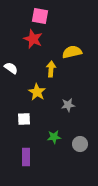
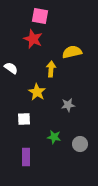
green star: rotated 16 degrees clockwise
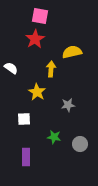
red star: moved 2 px right; rotated 18 degrees clockwise
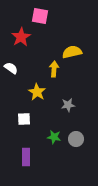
red star: moved 14 px left, 2 px up
yellow arrow: moved 3 px right
gray circle: moved 4 px left, 5 px up
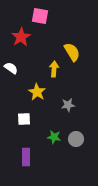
yellow semicircle: rotated 72 degrees clockwise
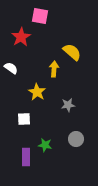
yellow semicircle: rotated 18 degrees counterclockwise
green star: moved 9 px left, 8 px down
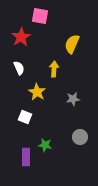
yellow semicircle: moved 8 px up; rotated 108 degrees counterclockwise
white semicircle: moved 8 px right; rotated 32 degrees clockwise
gray star: moved 5 px right, 6 px up
white square: moved 1 px right, 2 px up; rotated 24 degrees clockwise
gray circle: moved 4 px right, 2 px up
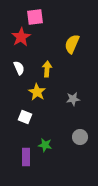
pink square: moved 5 px left, 1 px down; rotated 18 degrees counterclockwise
yellow arrow: moved 7 px left
